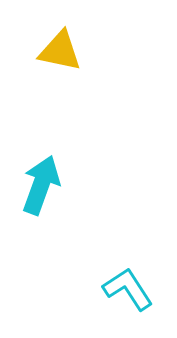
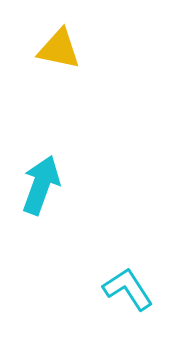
yellow triangle: moved 1 px left, 2 px up
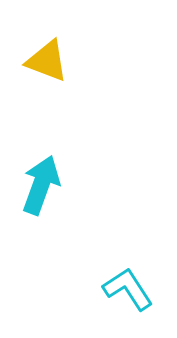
yellow triangle: moved 12 px left, 12 px down; rotated 9 degrees clockwise
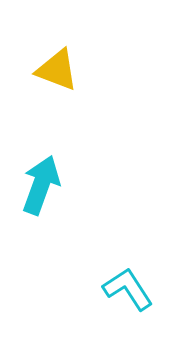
yellow triangle: moved 10 px right, 9 px down
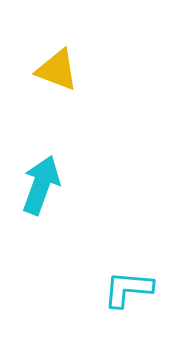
cyan L-shape: rotated 52 degrees counterclockwise
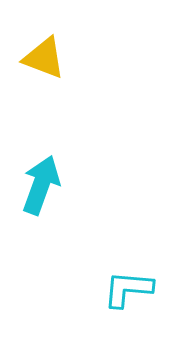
yellow triangle: moved 13 px left, 12 px up
